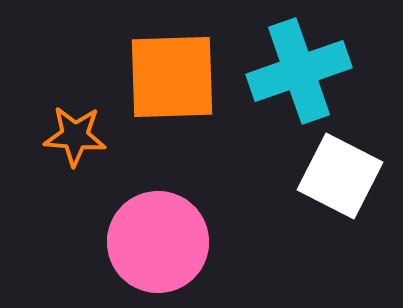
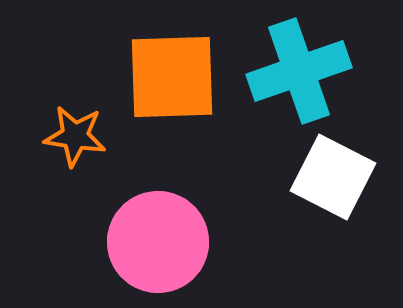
orange star: rotated 4 degrees clockwise
white square: moved 7 px left, 1 px down
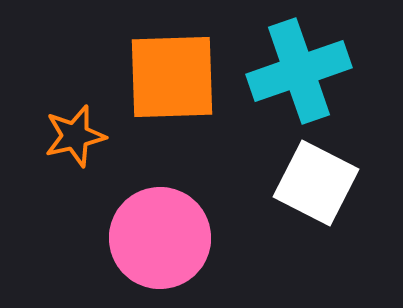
orange star: rotated 22 degrees counterclockwise
white square: moved 17 px left, 6 px down
pink circle: moved 2 px right, 4 px up
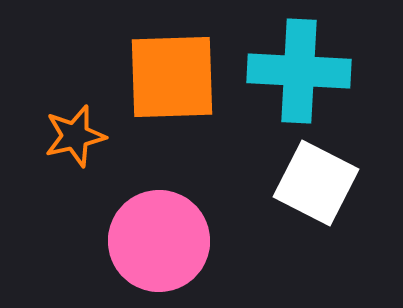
cyan cross: rotated 22 degrees clockwise
pink circle: moved 1 px left, 3 px down
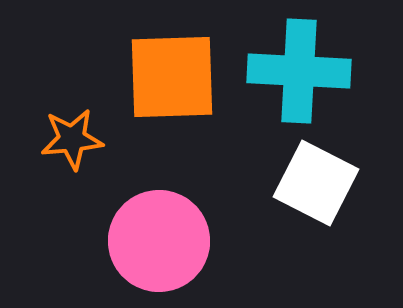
orange star: moved 3 px left, 3 px down; rotated 8 degrees clockwise
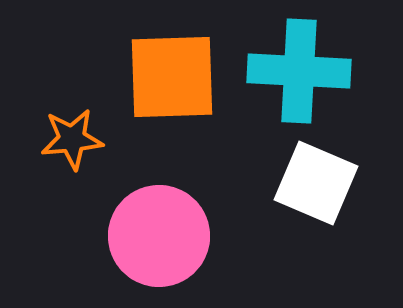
white square: rotated 4 degrees counterclockwise
pink circle: moved 5 px up
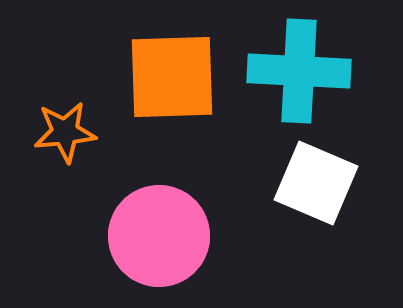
orange star: moved 7 px left, 7 px up
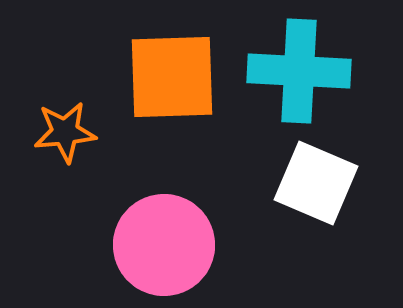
pink circle: moved 5 px right, 9 px down
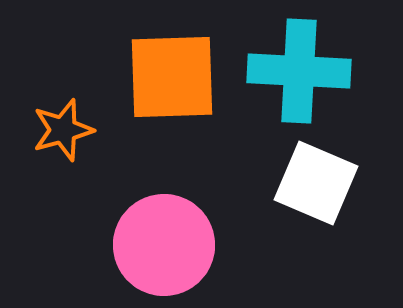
orange star: moved 2 px left, 2 px up; rotated 10 degrees counterclockwise
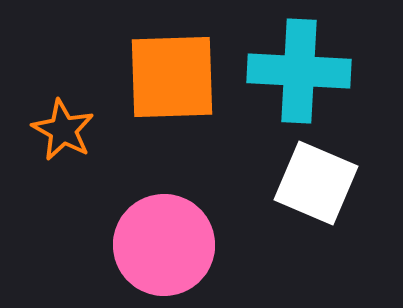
orange star: rotated 28 degrees counterclockwise
